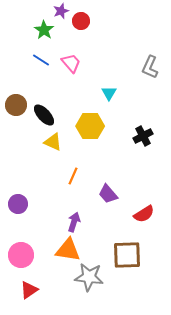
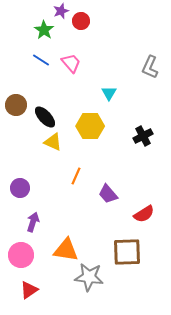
black ellipse: moved 1 px right, 2 px down
orange line: moved 3 px right
purple circle: moved 2 px right, 16 px up
purple arrow: moved 41 px left
orange triangle: moved 2 px left
brown square: moved 3 px up
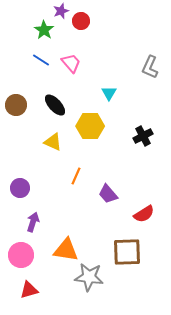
black ellipse: moved 10 px right, 12 px up
red triangle: rotated 18 degrees clockwise
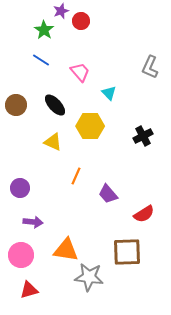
pink trapezoid: moved 9 px right, 9 px down
cyan triangle: rotated 14 degrees counterclockwise
purple arrow: rotated 78 degrees clockwise
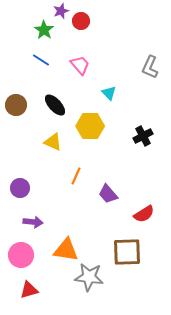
pink trapezoid: moved 7 px up
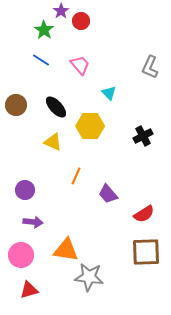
purple star: rotated 14 degrees counterclockwise
black ellipse: moved 1 px right, 2 px down
purple circle: moved 5 px right, 2 px down
brown square: moved 19 px right
